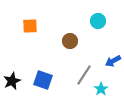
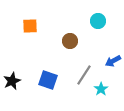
blue square: moved 5 px right
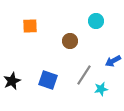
cyan circle: moved 2 px left
cyan star: rotated 24 degrees clockwise
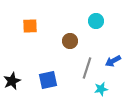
gray line: moved 3 px right, 7 px up; rotated 15 degrees counterclockwise
blue square: rotated 30 degrees counterclockwise
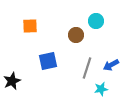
brown circle: moved 6 px right, 6 px up
blue arrow: moved 2 px left, 4 px down
blue square: moved 19 px up
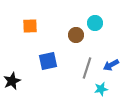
cyan circle: moved 1 px left, 2 px down
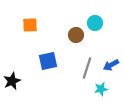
orange square: moved 1 px up
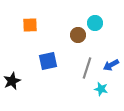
brown circle: moved 2 px right
cyan star: rotated 24 degrees clockwise
